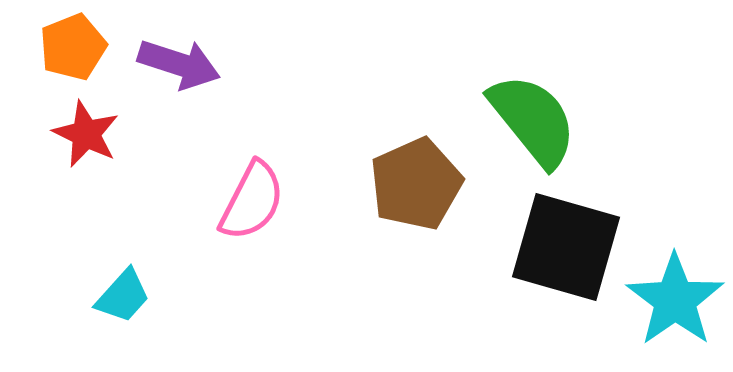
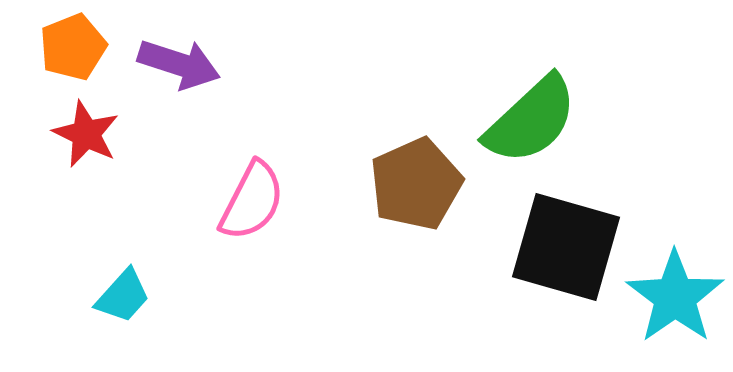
green semicircle: moved 2 px left; rotated 86 degrees clockwise
cyan star: moved 3 px up
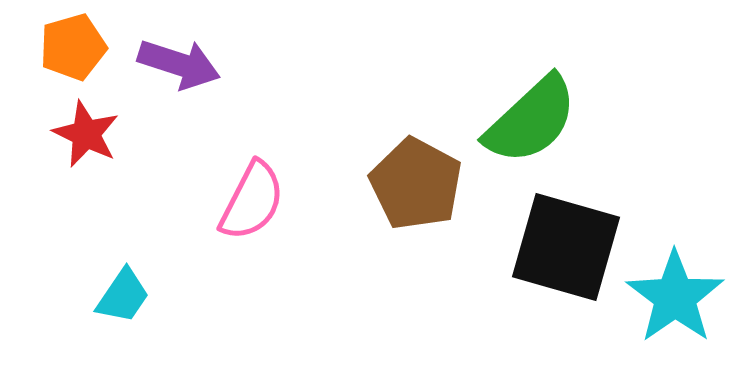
orange pentagon: rotated 6 degrees clockwise
brown pentagon: rotated 20 degrees counterclockwise
cyan trapezoid: rotated 8 degrees counterclockwise
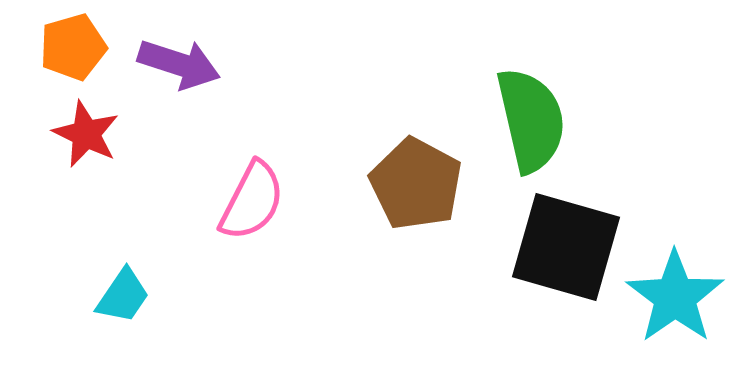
green semicircle: rotated 60 degrees counterclockwise
